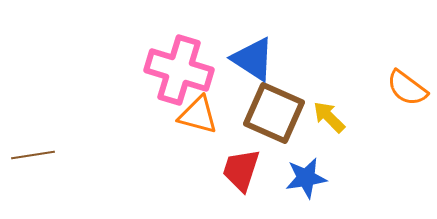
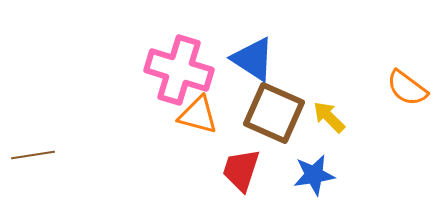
blue star: moved 8 px right, 3 px up
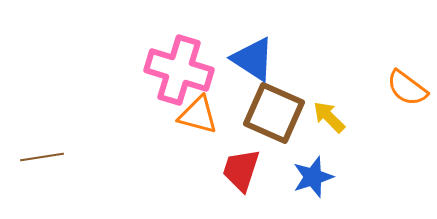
brown line: moved 9 px right, 2 px down
blue star: moved 1 px left, 2 px down; rotated 9 degrees counterclockwise
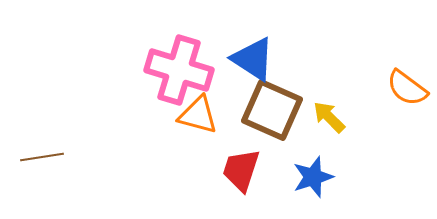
brown square: moved 2 px left, 3 px up
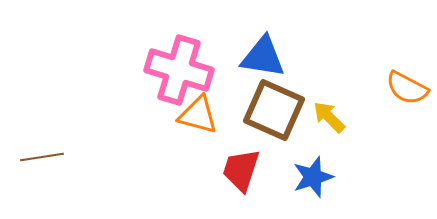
blue triangle: moved 10 px right, 2 px up; rotated 24 degrees counterclockwise
orange semicircle: rotated 9 degrees counterclockwise
brown square: moved 2 px right
